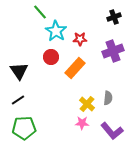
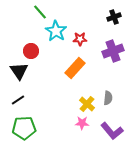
red circle: moved 20 px left, 6 px up
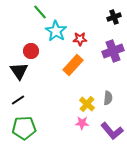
orange rectangle: moved 2 px left, 3 px up
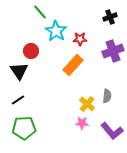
black cross: moved 4 px left
gray semicircle: moved 1 px left, 2 px up
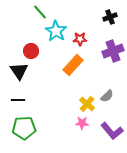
gray semicircle: rotated 40 degrees clockwise
black line: rotated 32 degrees clockwise
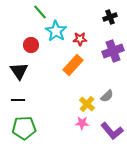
red circle: moved 6 px up
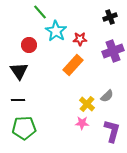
red circle: moved 2 px left
purple L-shape: rotated 125 degrees counterclockwise
